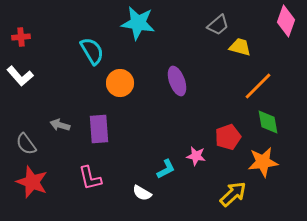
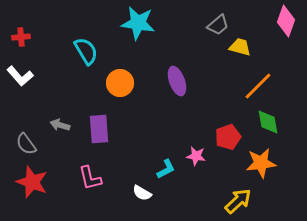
cyan semicircle: moved 6 px left
orange star: moved 2 px left, 1 px down
yellow arrow: moved 5 px right, 7 px down
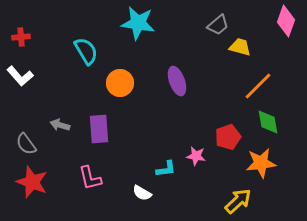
cyan L-shape: rotated 20 degrees clockwise
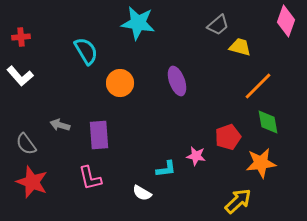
purple rectangle: moved 6 px down
